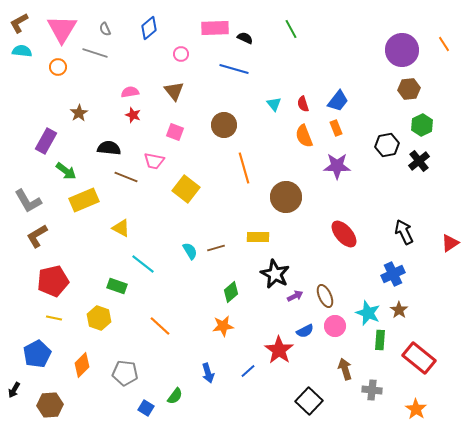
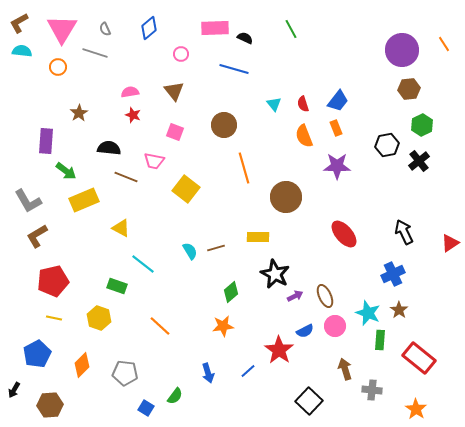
purple rectangle at (46, 141): rotated 25 degrees counterclockwise
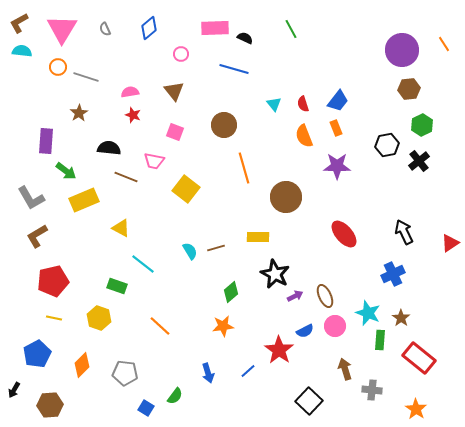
gray line at (95, 53): moved 9 px left, 24 px down
gray L-shape at (28, 201): moved 3 px right, 3 px up
brown star at (399, 310): moved 2 px right, 8 px down
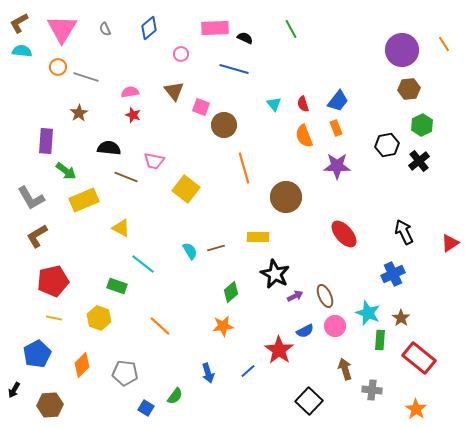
pink square at (175, 132): moved 26 px right, 25 px up
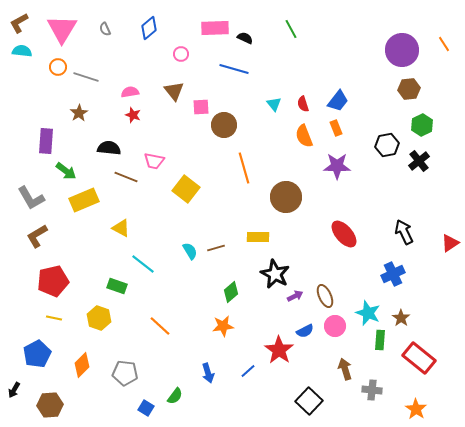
pink square at (201, 107): rotated 24 degrees counterclockwise
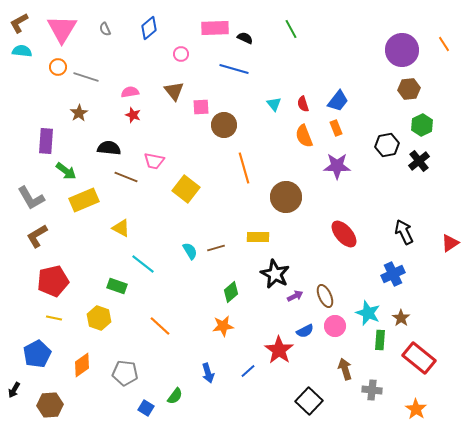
orange diamond at (82, 365): rotated 10 degrees clockwise
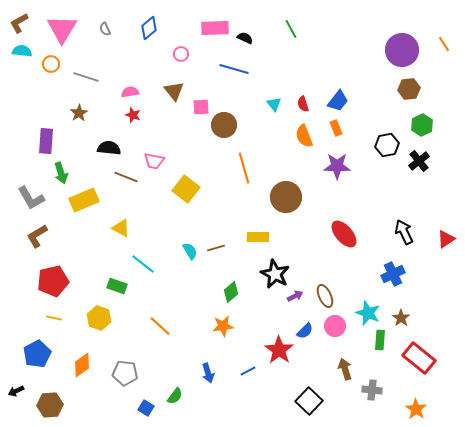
orange circle at (58, 67): moved 7 px left, 3 px up
green arrow at (66, 171): moved 5 px left, 2 px down; rotated 35 degrees clockwise
red triangle at (450, 243): moved 4 px left, 4 px up
blue semicircle at (305, 331): rotated 18 degrees counterclockwise
blue line at (248, 371): rotated 14 degrees clockwise
black arrow at (14, 390): moved 2 px right, 1 px down; rotated 35 degrees clockwise
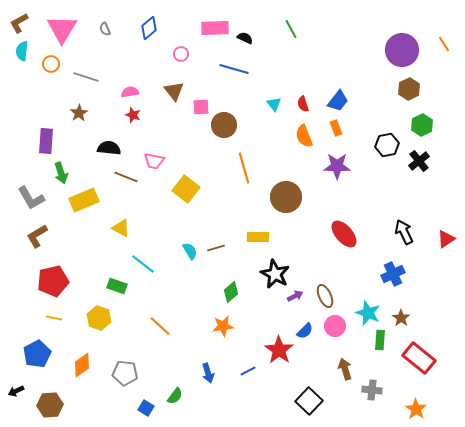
cyan semicircle at (22, 51): rotated 90 degrees counterclockwise
brown hexagon at (409, 89): rotated 20 degrees counterclockwise
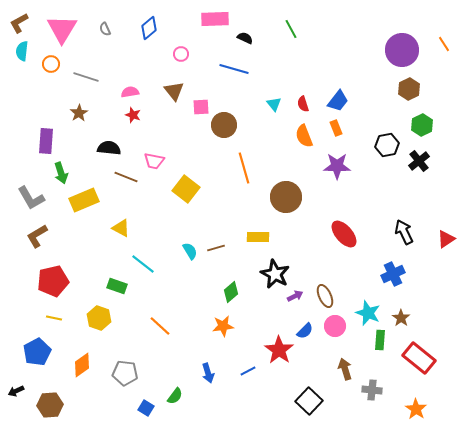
pink rectangle at (215, 28): moved 9 px up
blue pentagon at (37, 354): moved 2 px up
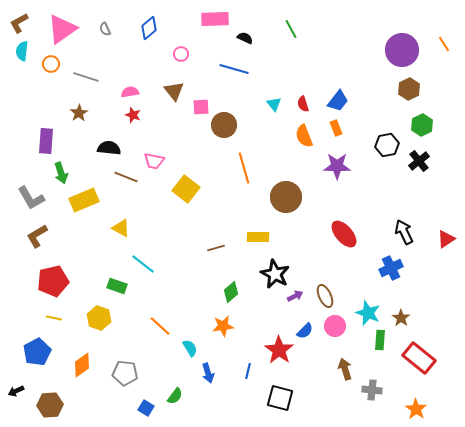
pink triangle at (62, 29): rotated 24 degrees clockwise
cyan semicircle at (190, 251): moved 97 px down
blue cross at (393, 274): moved 2 px left, 6 px up
blue line at (248, 371): rotated 49 degrees counterclockwise
black square at (309, 401): moved 29 px left, 3 px up; rotated 28 degrees counterclockwise
